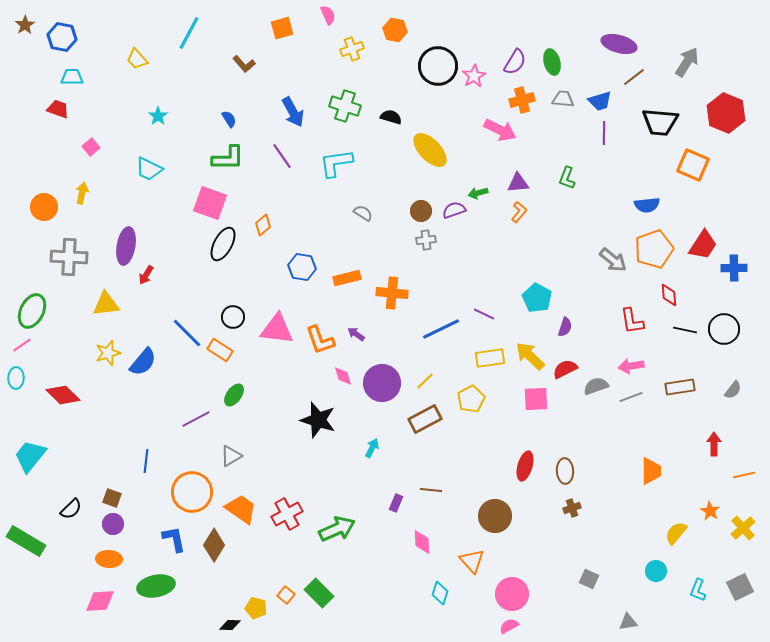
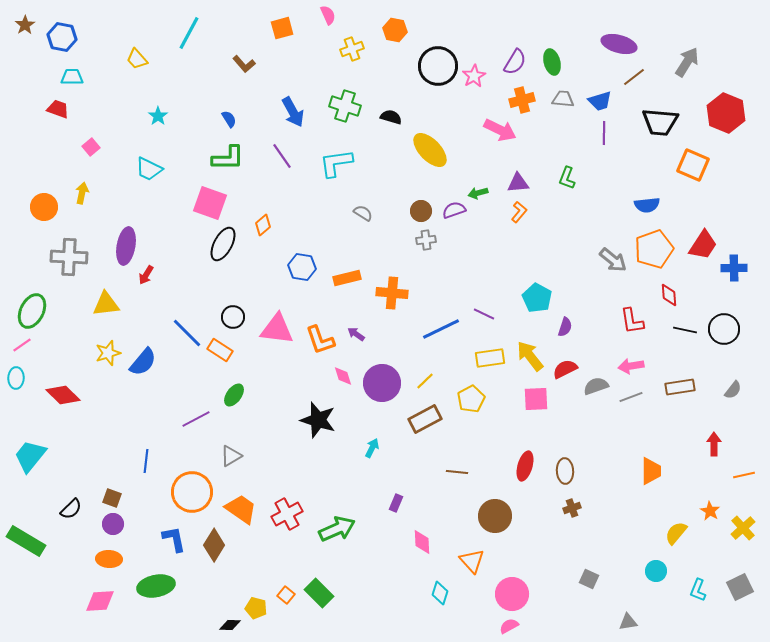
yellow arrow at (530, 356): rotated 8 degrees clockwise
brown line at (431, 490): moved 26 px right, 18 px up
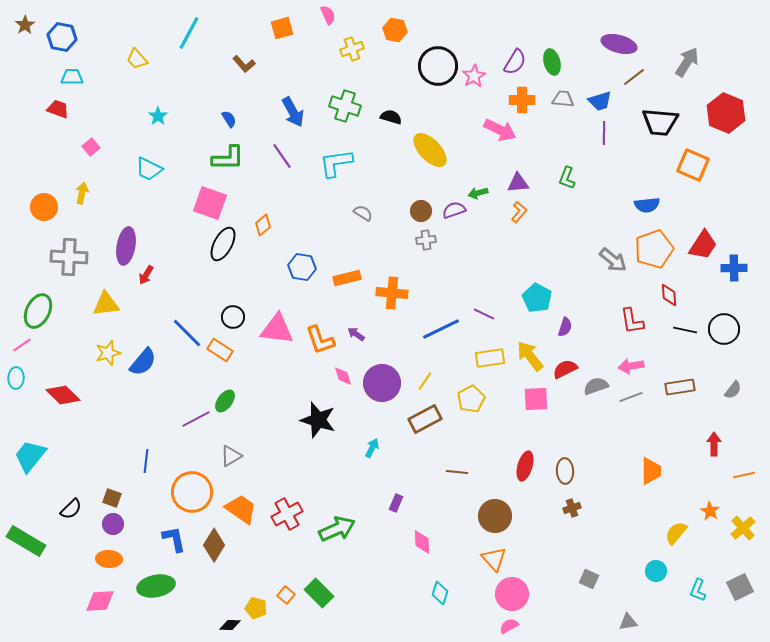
orange cross at (522, 100): rotated 15 degrees clockwise
green ellipse at (32, 311): moved 6 px right
yellow line at (425, 381): rotated 12 degrees counterclockwise
green ellipse at (234, 395): moved 9 px left, 6 px down
orange triangle at (472, 561): moved 22 px right, 2 px up
